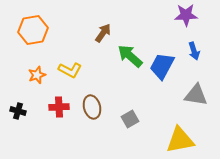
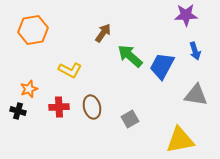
blue arrow: moved 1 px right
orange star: moved 8 px left, 14 px down
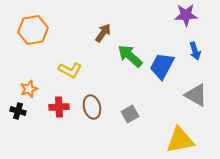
gray triangle: rotated 20 degrees clockwise
gray square: moved 5 px up
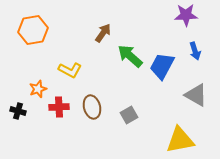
orange star: moved 9 px right
gray square: moved 1 px left, 1 px down
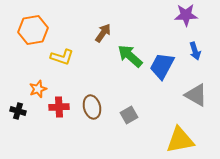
yellow L-shape: moved 8 px left, 13 px up; rotated 10 degrees counterclockwise
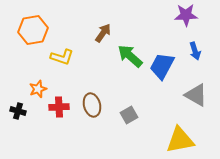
brown ellipse: moved 2 px up
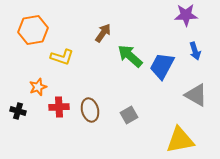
orange star: moved 2 px up
brown ellipse: moved 2 px left, 5 px down
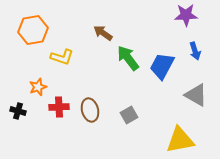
brown arrow: rotated 90 degrees counterclockwise
green arrow: moved 2 px left, 2 px down; rotated 12 degrees clockwise
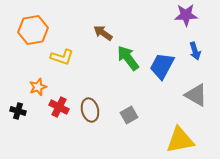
red cross: rotated 30 degrees clockwise
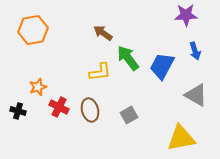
yellow L-shape: moved 38 px right, 15 px down; rotated 25 degrees counterclockwise
yellow triangle: moved 1 px right, 2 px up
